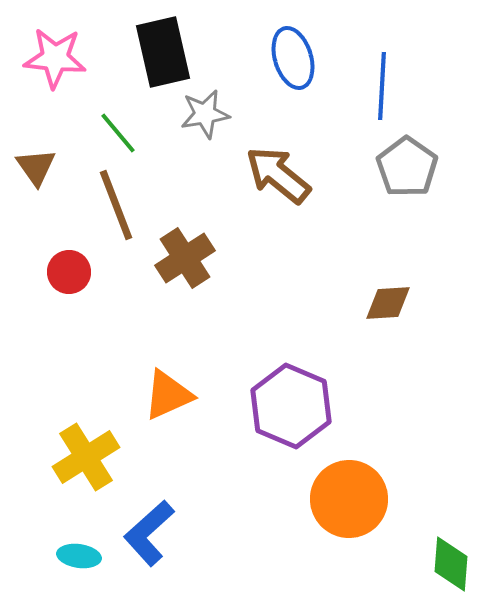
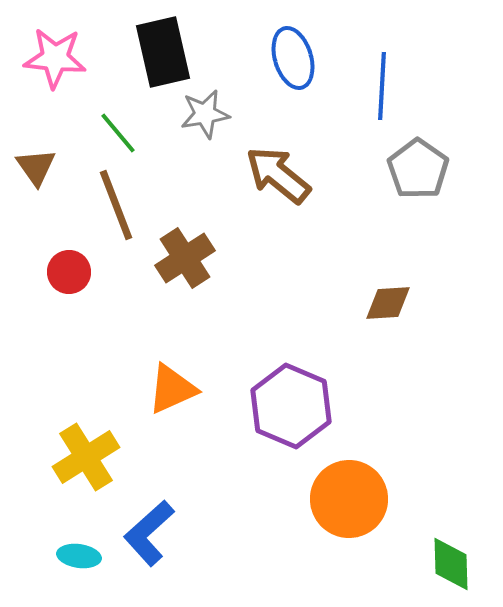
gray pentagon: moved 11 px right, 2 px down
orange triangle: moved 4 px right, 6 px up
green diamond: rotated 6 degrees counterclockwise
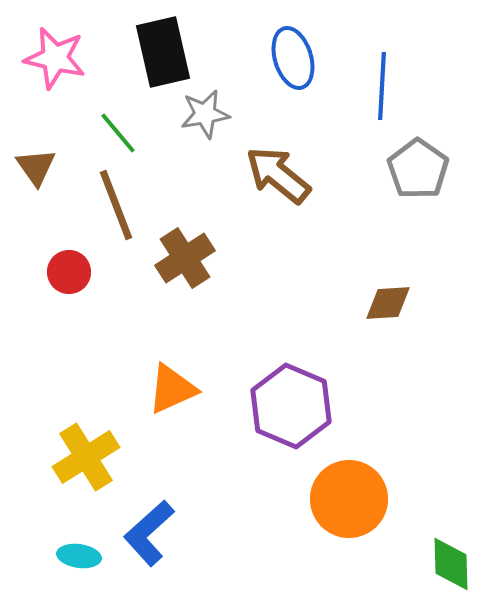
pink star: rotated 8 degrees clockwise
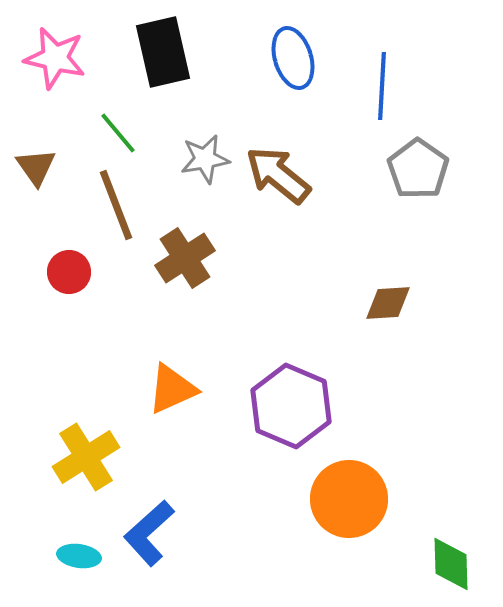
gray star: moved 45 px down
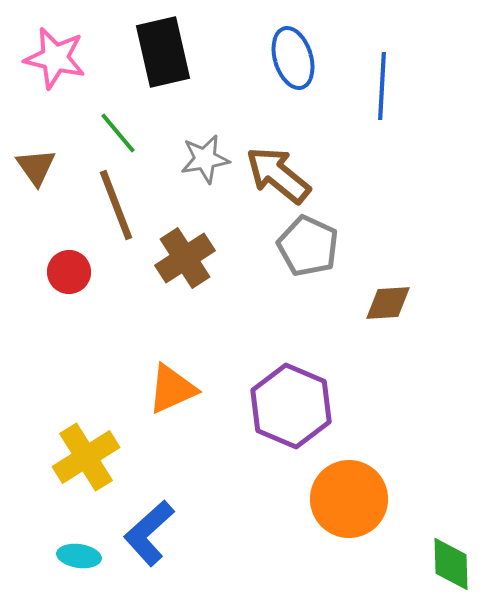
gray pentagon: moved 110 px left, 77 px down; rotated 10 degrees counterclockwise
